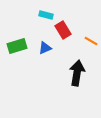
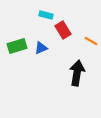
blue triangle: moved 4 px left
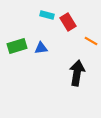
cyan rectangle: moved 1 px right
red rectangle: moved 5 px right, 8 px up
blue triangle: rotated 16 degrees clockwise
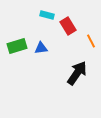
red rectangle: moved 4 px down
orange line: rotated 32 degrees clockwise
black arrow: rotated 25 degrees clockwise
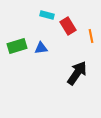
orange line: moved 5 px up; rotated 16 degrees clockwise
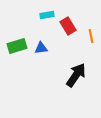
cyan rectangle: rotated 24 degrees counterclockwise
black arrow: moved 1 px left, 2 px down
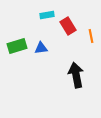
black arrow: rotated 45 degrees counterclockwise
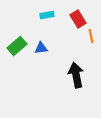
red rectangle: moved 10 px right, 7 px up
green rectangle: rotated 24 degrees counterclockwise
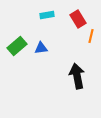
orange line: rotated 24 degrees clockwise
black arrow: moved 1 px right, 1 px down
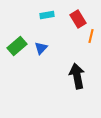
blue triangle: rotated 40 degrees counterclockwise
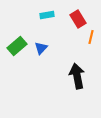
orange line: moved 1 px down
